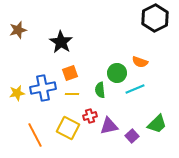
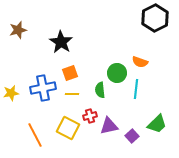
cyan line: moved 1 px right; rotated 60 degrees counterclockwise
yellow star: moved 6 px left
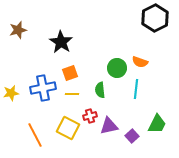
green circle: moved 5 px up
green trapezoid: rotated 20 degrees counterclockwise
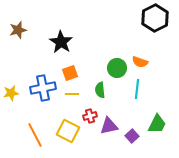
cyan line: moved 1 px right
yellow square: moved 3 px down
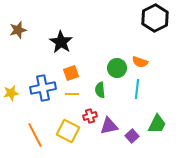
orange square: moved 1 px right
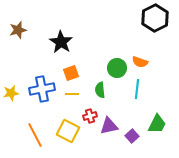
blue cross: moved 1 px left, 1 px down
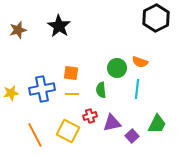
black hexagon: moved 1 px right
black star: moved 2 px left, 16 px up
orange square: rotated 28 degrees clockwise
green semicircle: moved 1 px right
purple triangle: moved 3 px right, 3 px up
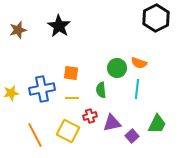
orange semicircle: moved 1 px left, 1 px down
yellow line: moved 4 px down
